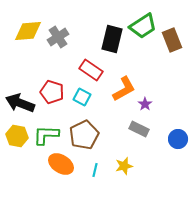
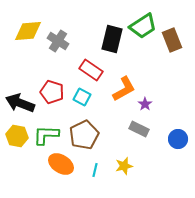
gray cross: moved 4 px down; rotated 25 degrees counterclockwise
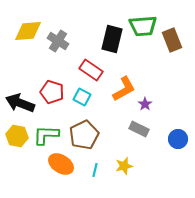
green trapezoid: rotated 28 degrees clockwise
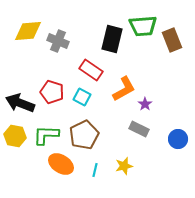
gray cross: rotated 10 degrees counterclockwise
yellow hexagon: moved 2 px left
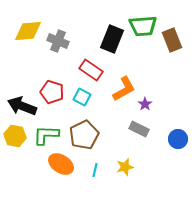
black rectangle: rotated 8 degrees clockwise
black arrow: moved 2 px right, 3 px down
yellow star: moved 1 px right, 1 px down
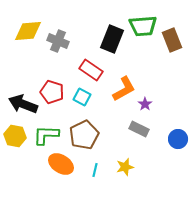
black arrow: moved 1 px right, 2 px up
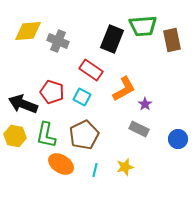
brown rectangle: rotated 10 degrees clockwise
green L-shape: rotated 80 degrees counterclockwise
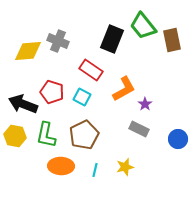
green trapezoid: rotated 56 degrees clockwise
yellow diamond: moved 20 px down
orange ellipse: moved 2 px down; rotated 30 degrees counterclockwise
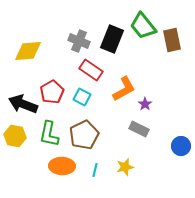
gray cross: moved 21 px right
red pentagon: rotated 25 degrees clockwise
green L-shape: moved 3 px right, 1 px up
blue circle: moved 3 px right, 7 px down
orange ellipse: moved 1 px right
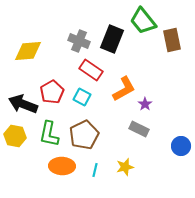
green trapezoid: moved 5 px up
